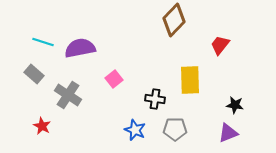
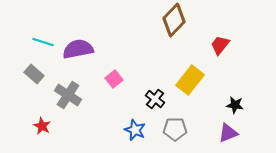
purple semicircle: moved 2 px left, 1 px down
yellow rectangle: rotated 40 degrees clockwise
black cross: rotated 30 degrees clockwise
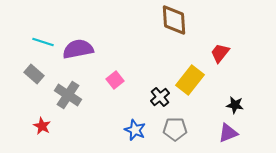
brown diamond: rotated 48 degrees counterclockwise
red trapezoid: moved 8 px down
pink square: moved 1 px right, 1 px down
black cross: moved 5 px right, 2 px up; rotated 12 degrees clockwise
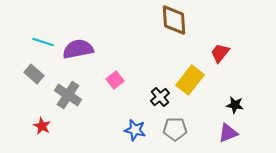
blue star: rotated 10 degrees counterclockwise
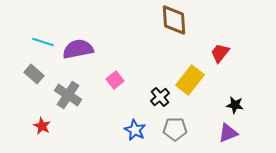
blue star: rotated 15 degrees clockwise
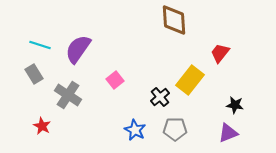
cyan line: moved 3 px left, 3 px down
purple semicircle: rotated 44 degrees counterclockwise
gray rectangle: rotated 18 degrees clockwise
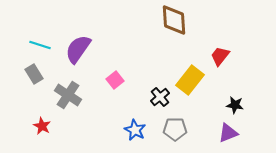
red trapezoid: moved 3 px down
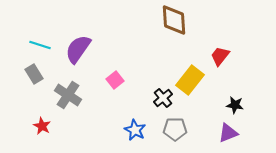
black cross: moved 3 px right, 1 px down
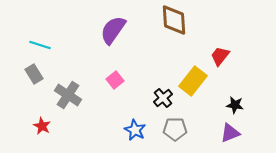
purple semicircle: moved 35 px right, 19 px up
yellow rectangle: moved 3 px right, 1 px down
purple triangle: moved 2 px right
